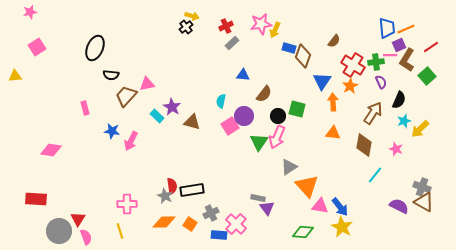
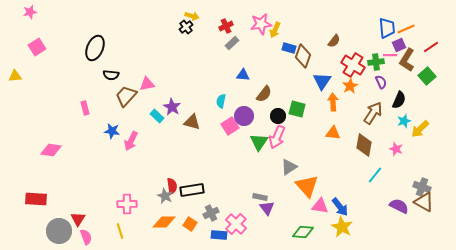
gray rectangle at (258, 198): moved 2 px right, 1 px up
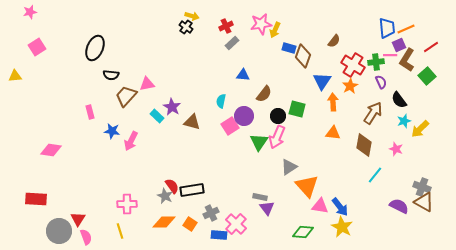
black cross at (186, 27): rotated 16 degrees counterclockwise
black semicircle at (399, 100): rotated 120 degrees clockwise
pink rectangle at (85, 108): moved 5 px right, 4 px down
red semicircle at (172, 186): rotated 28 degrees counterclockwise
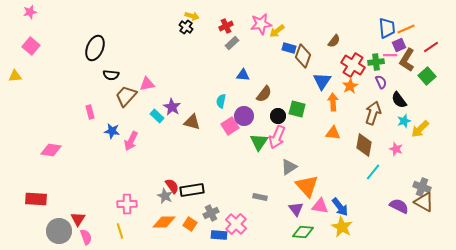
yellow arrow at (275, 30): moved 2 px right, 1 px down; rotated 28 degrees clockwise
pink square at (37, 47): moved 6 px left, 1 px up; rotated 18 degrees counterclockwise
brown arrow at (373, 113): rotated 15 degrees counterclockwise
cyan line at (375, 175): moved 2 px left, 3 px up
purple triangle at (267, 208): moved 29 px right, 1 px down
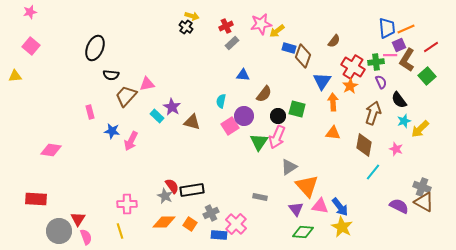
red cross at (353, 65): moved 2 px down
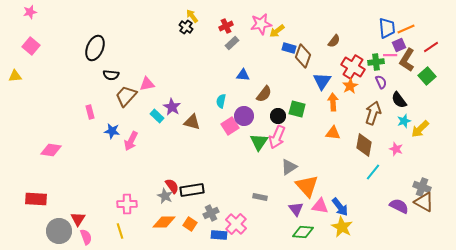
yellow arrow at (192, 16): rotated 144 degrees counterclockwise
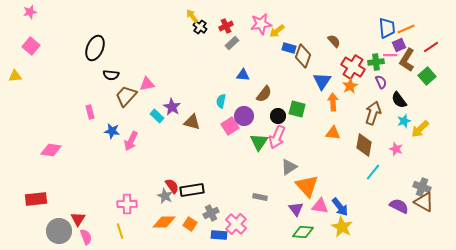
black cross at (186, 27): moved 14 px right
brown semicircle at (334, 41): rotated 80 degrees counterclockwise
red rectangle at (36, 199): rotated 10 degrees counterclockwise
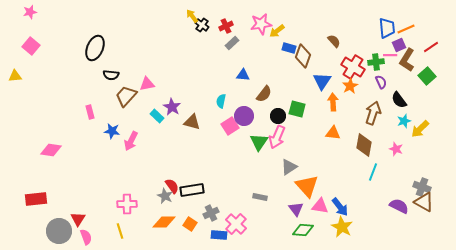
black cross at (200, 27): moved 2 px right, 2 px up
cyan line at (373, 172): rotated 18 degrees counterclockwise
green diamond at (303, 232): moved 2 px up
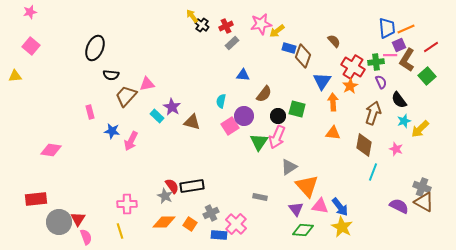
black rectangle at (192, 190): moved 4 px up
gray circle at (59, 231): moved 9 px up
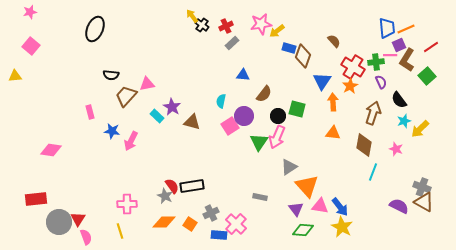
black ellipse at (95, 48): moved 19 px up
